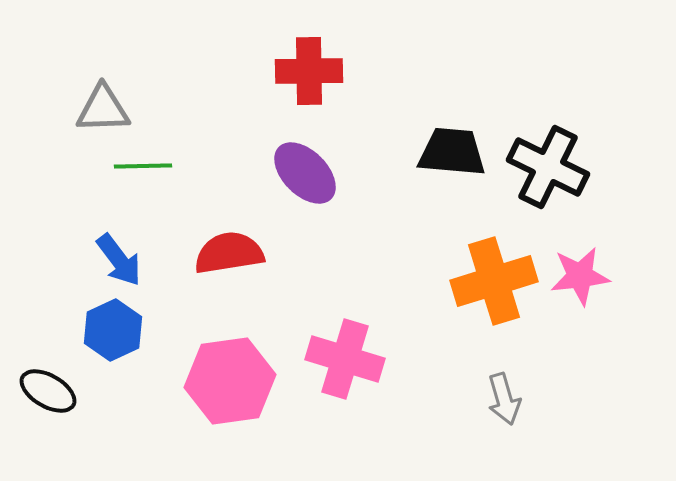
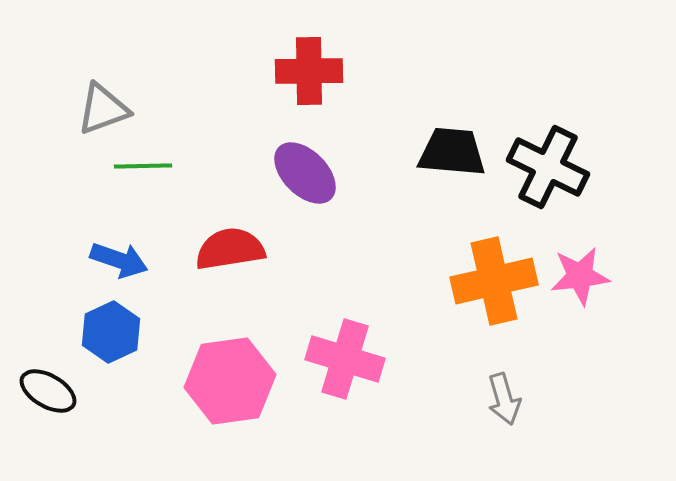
gray triangle: rotated 18 degrees counterclockwise
red semicircle: moved 1 px right, 4 px up
blue arrow: rotated 34 degrees counterclockwise
orange cross: rotated 4 degrees clockwise
blue hexagon: moved 2 px left, 2 px down
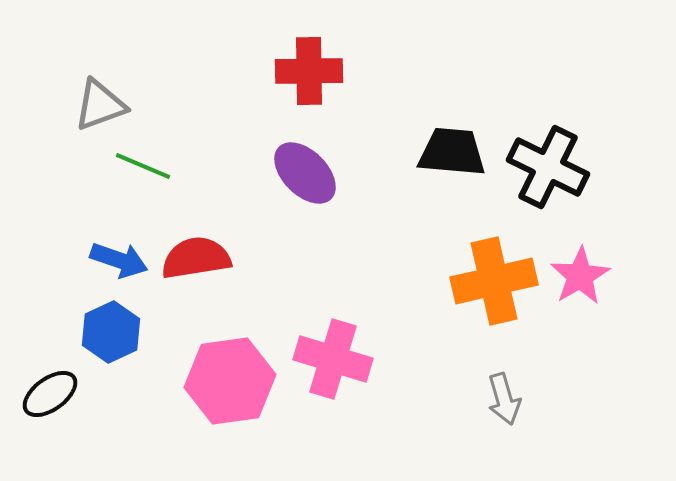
gray triangle: moved 3 px left, 4 px up
green line: rotated 24 degrees clockwise
red semicircle: moved 34 px left, 9 px down
pink star: rotated 24 degrees counterclockwise
pink cross: moved 12 px left
black ellipse: moved 2 px right, 3 px down; rotated 66 degrees counterclockwise
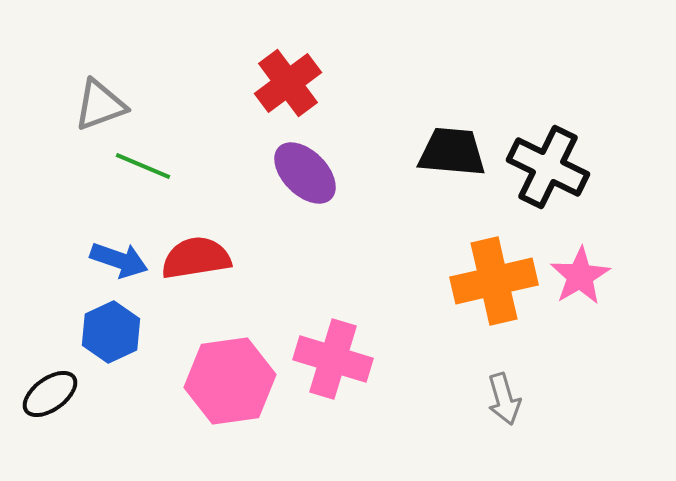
red cross: moved 21 px left, 12 px down; rotated 36 degrees counterclockwise
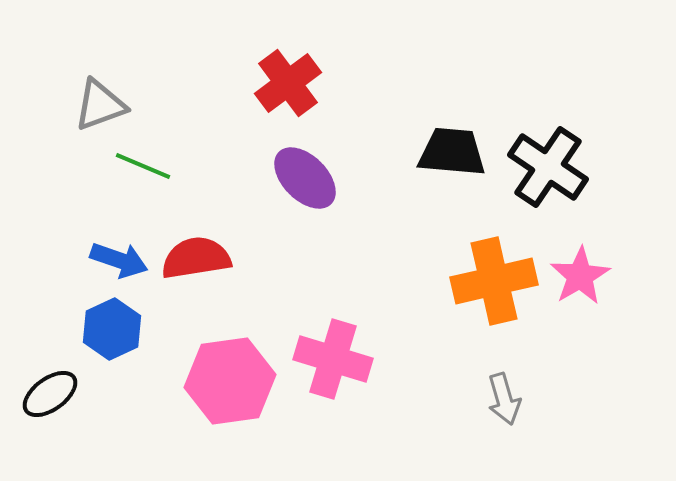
black cross: rotated 8 degrees clockwise
purple ellipse: moved 5 px down
blue hexagon: moved 1 px right, 3 px up
